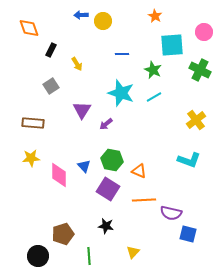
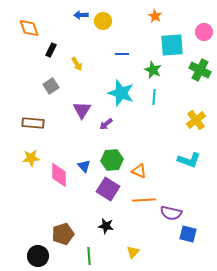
cyan line: rotated 56 degrees counterclockwise
green hexagon: rotated 15 degrees counterclockwise
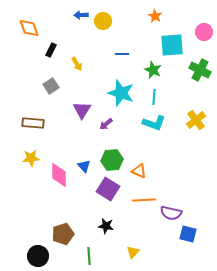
cyan L-shape: moved 35 px left, 37 px up
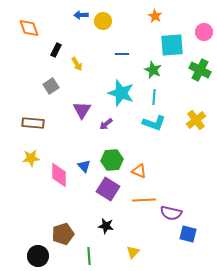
black rectangle: moved 5 px right
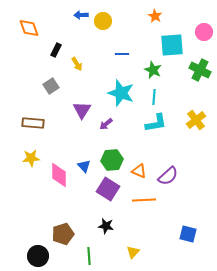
cyan L-shape: moved 2 px right; rotated 30 degrees counterclockwise
purple semicircle: moved 3 px left, 37 px up; rotated 55 degrees counterclockwise
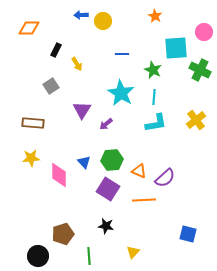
orange diamond: rotated 70 degrees counterclockwise
cyan square: moved 4 px right, 3 px down
cyan star: rotated 12 degrees clockwise
blue triangle: moved 4 px up
purple semicircle: moved 3 px left, 2 px down
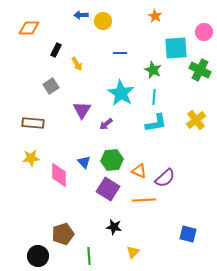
blue line: moved 2 px left, 1 px up
black star: moved 8 px right, 1 px down
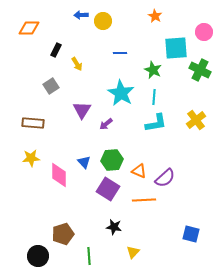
blue square: moved 3 px right
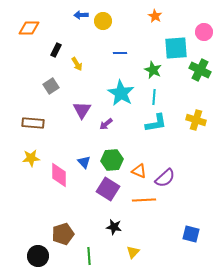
yellow cross: rotated 36 degrees counterclockwise
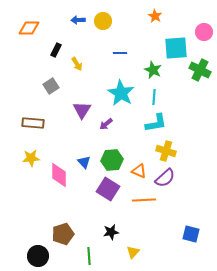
blue arrow: moved 3 px left, 5 px down
yellow cross: moved 30 px left, 31 px down
black star: moved 3 px left, 5 px down; rotated 21 degrees counterclockwise
